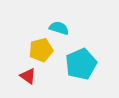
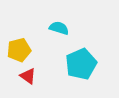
yellow pentagon: moved 22 px left
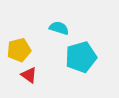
cyan pentagon: moved 7 px up; rotated 8 degrees clockwise
red triangle: moved 1 px right, 1 px up
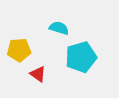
yellow pentagon: rotated 10 degrees clockwise
red triangle: moved 9 px right, 1 px up
